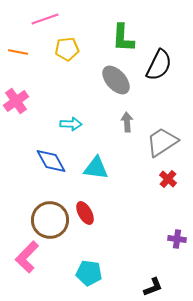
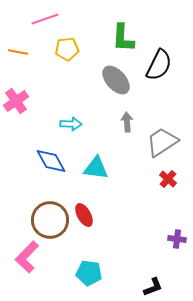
red ellipse: moved 1 px left, 2 px down
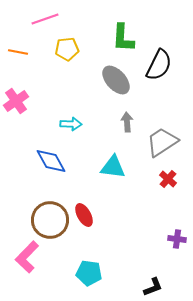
cyan triangle: moved 17 px right, 1 px up
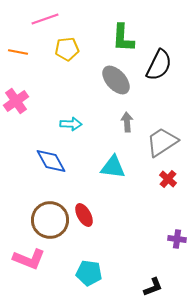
pink L-shape: moved 2 px right, 2 px down; rotated 112 degrees counterclockwise
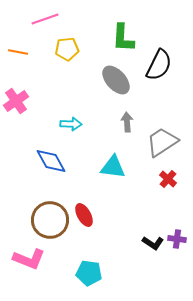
black L-shape: moved 44 px up; rotated 55 degrees clockwise
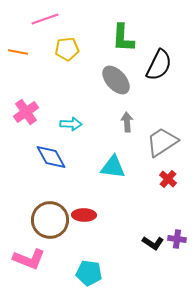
pink cross: moved 10 px right, 11 px down
blue diamond: moved 4 px up
red ellipse: rotated 60 degrees counterclockwise
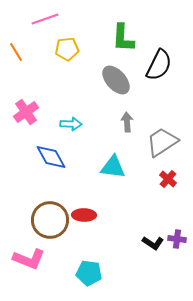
orange line: moved 2 px left; rotated 48 degrees clockwise
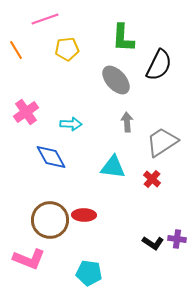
orange line: moved 2 px up
red cross: moved 16 px left
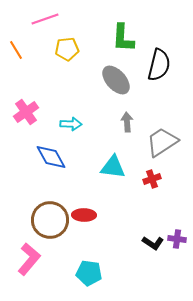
black semicircle: rotated 12 degrees counterclockwise
red cross: rotated 30 degrees clockwise
pink L-shape: rotated 72 degrees counterclockwise
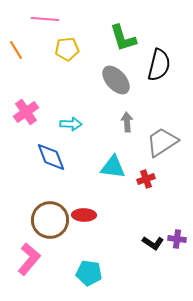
pink line: rotated 24 degrees clockwise
green L-shape: rotated 20 degrees counterclockwise
blue diamond: rotated 8 degrees clockwise
red cross: moved 6 px left
